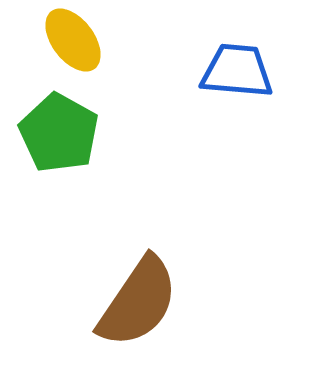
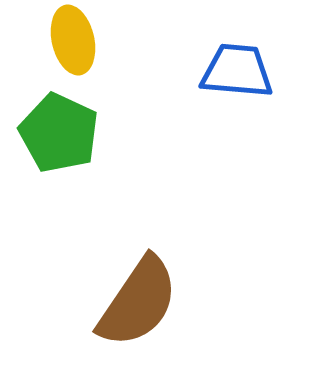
yellow ellipse: rotated 24 degrees clockwise
green pentagon: rotated 4 degrees counterclockwise
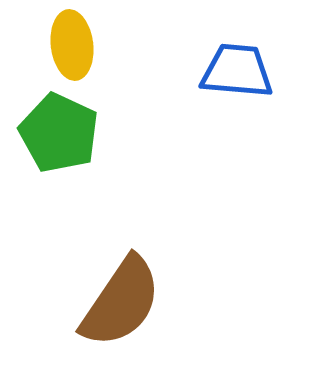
yellow ellipse: moved 1 px left, 5 px down; rotated 6 degrees clockwise
brown semicircle: moved 17 px left
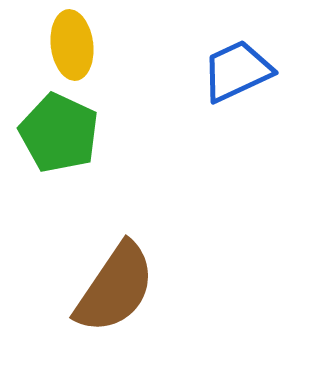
blue trapezoid: rotated 30 degrees counterclockwise
brown semicircle: moved 6 px left, 14 px up
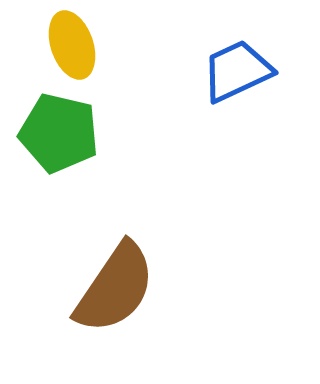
yellow ellipse: rotated 12 degrees counterclockwise
green pentagon: rotated 12 degrees counterclockwise
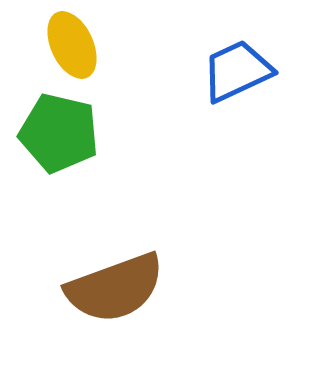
yellow ellipse: rotated 6 degrees counterclockwise
brown semicircle: rotated 36 degrees clockwise
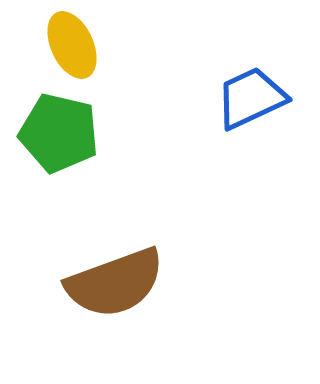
blue trapezoid: moved 14 px right, 27 px down
brown semicircle: moved 5 px up
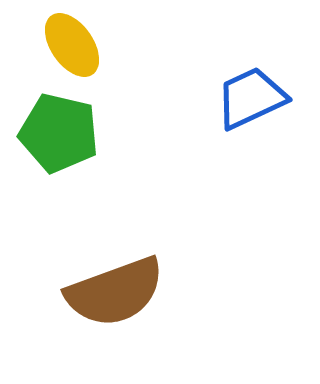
yellow ellipse: rotated 10 degrees counterclockwise
brown semicircle: moved 9 px down
